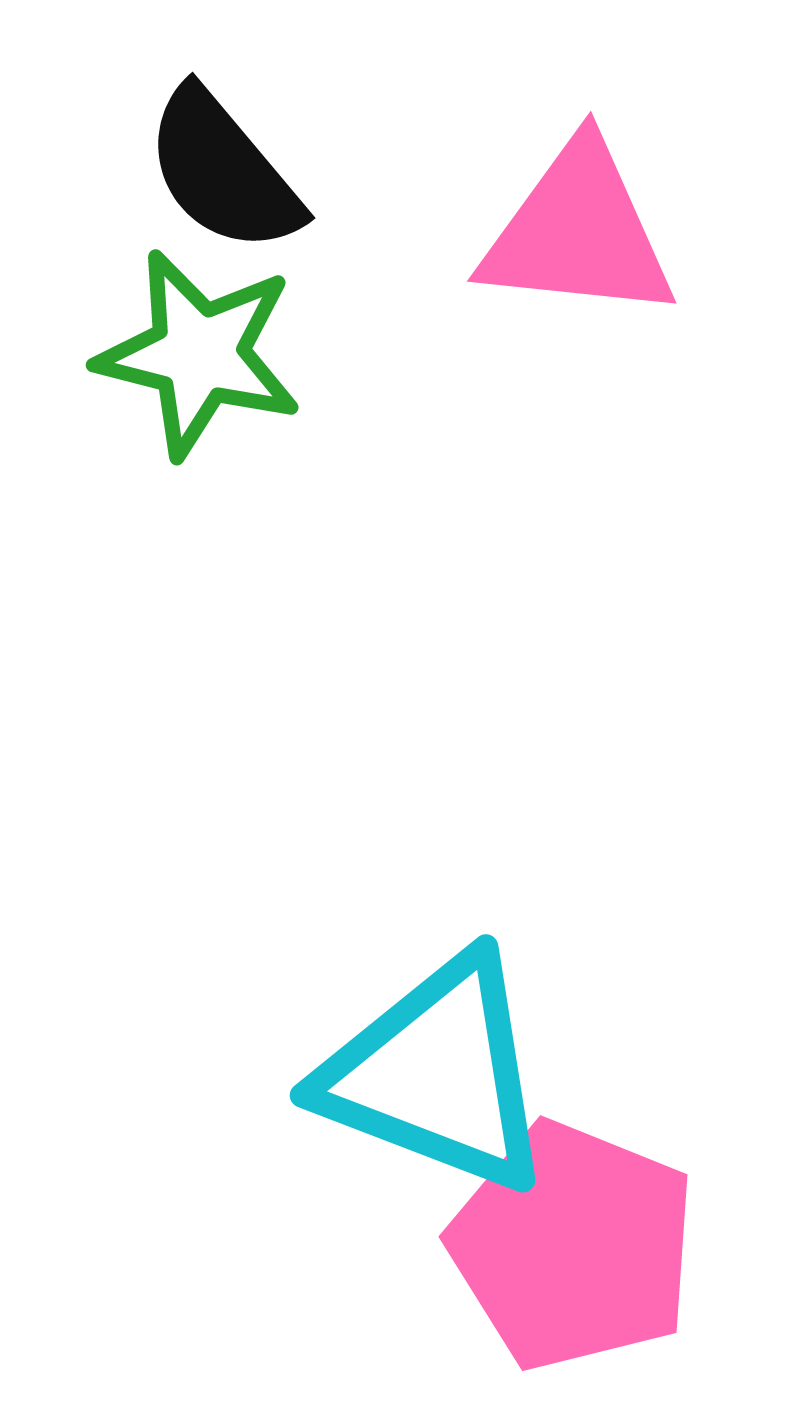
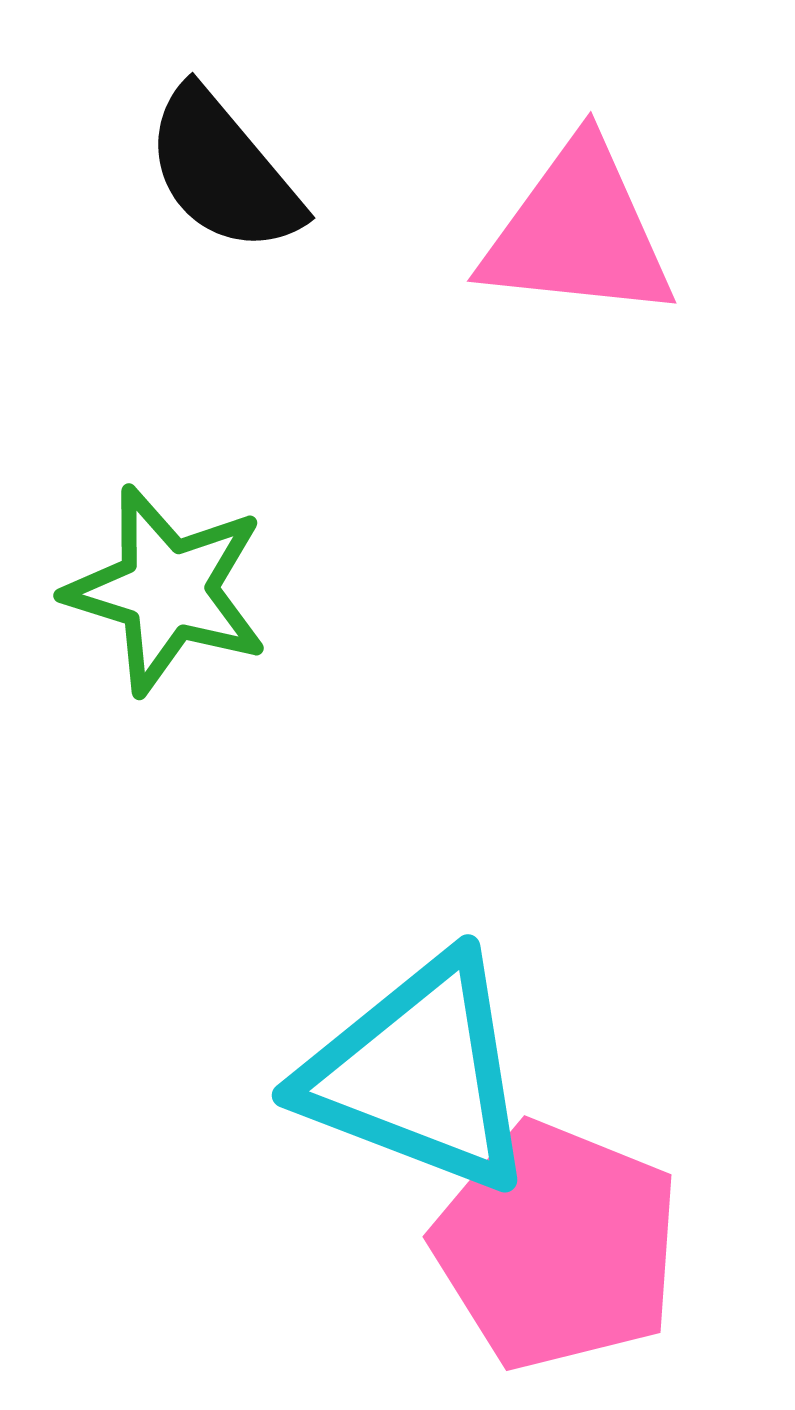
green star: moved 32 px left, 236 px down; rotated 3 degrees clockwise
cyan triangle: moved 18 px left
pink pentagon: moved 16 px left
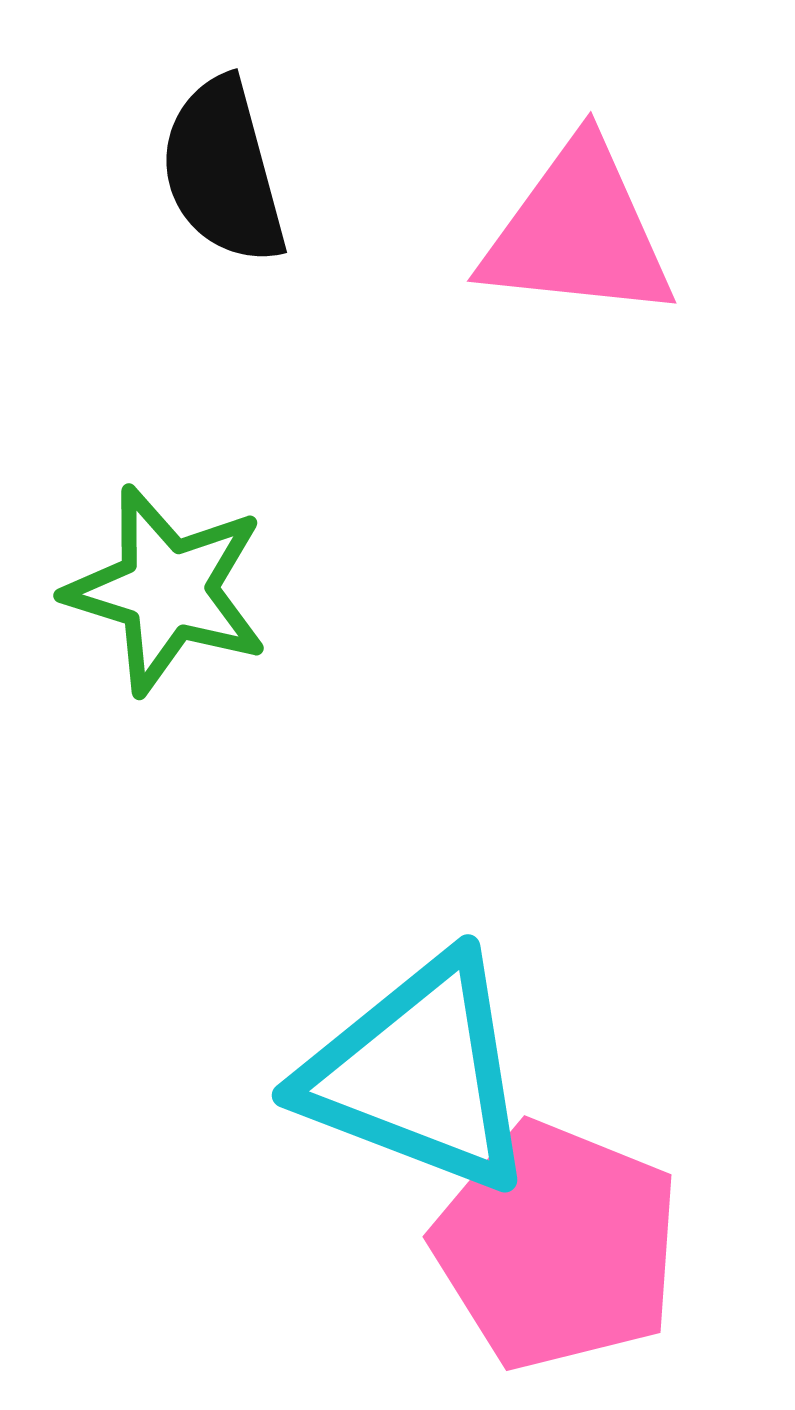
black semicircle: rotated 25 degrees clockwise
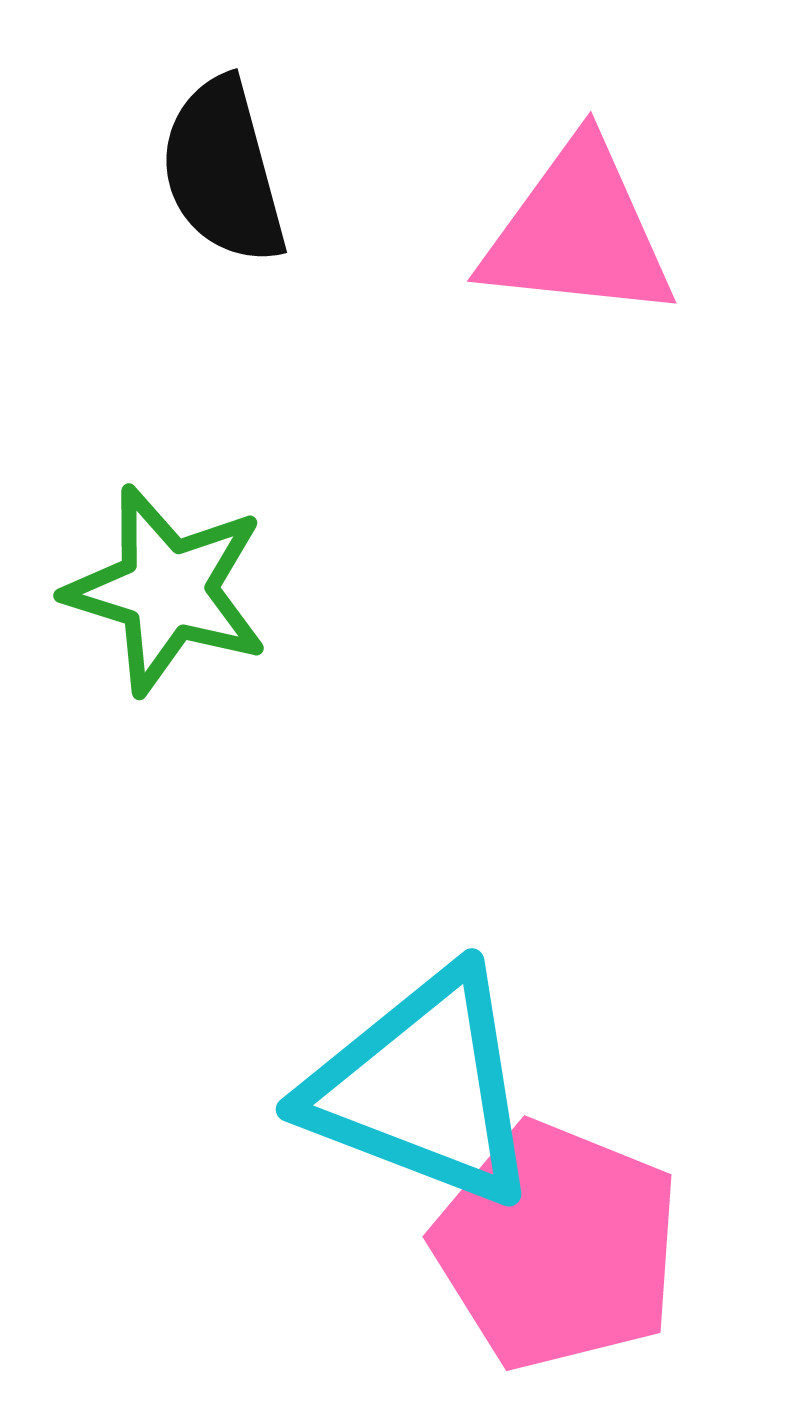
cyan triangle: moved 4 px right, 14 px down
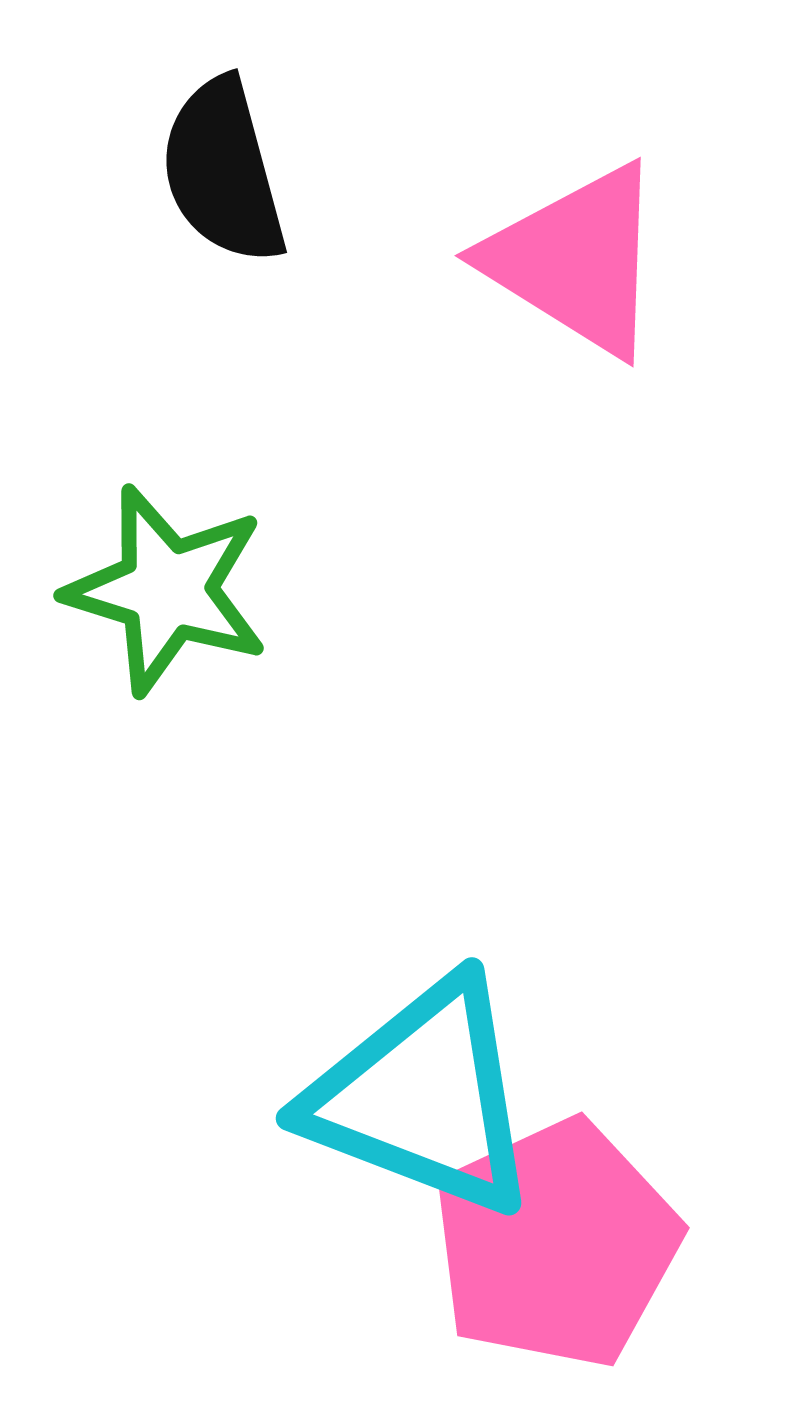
pink triangle: moved 2 px left, 28 px down; rotated 26 degrees clockwise
cyan triangle: moved 9 px down
pink pentagon: moved 1 px left, 2 px up; rotated 25 degrees clockwise
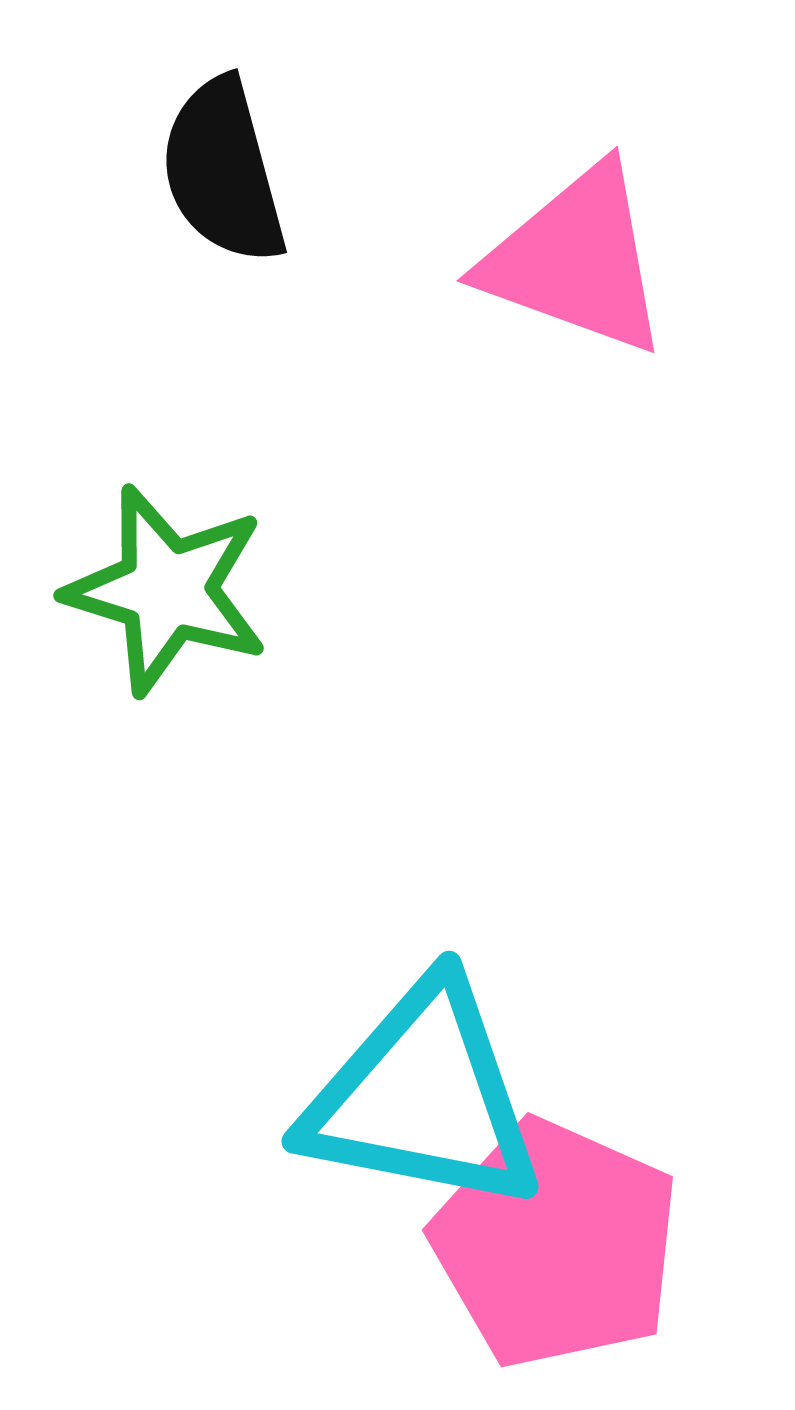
pink triangle: rotated 12 degrees counterclockwise
cyan triangle: rotated 10 degrees counterclockwise
pink pentagon: rotated 23 degrees counterclockwise
